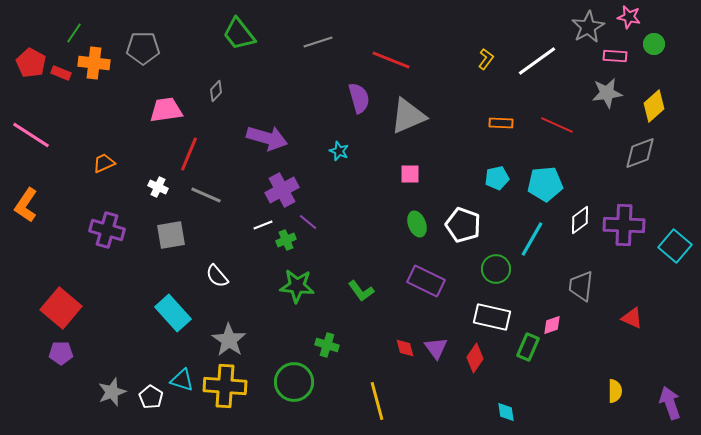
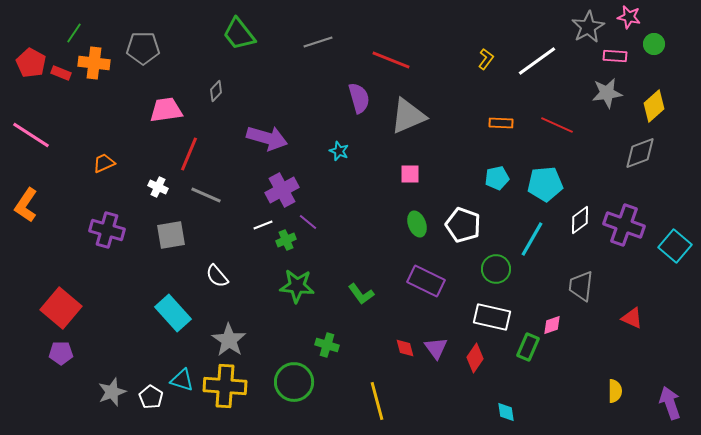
purple cross at (624, 225): rotated 18 degrees clockwise
green L-shape at (361, 291): moved 3 px down
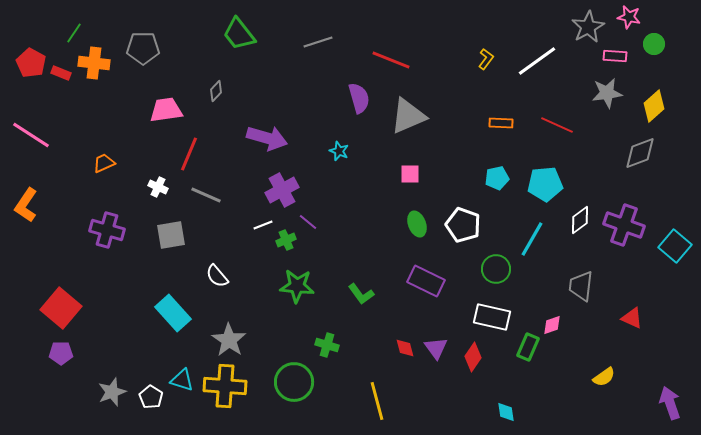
red diamond at (475, 358): moved 2 px left, 1 px up
yellow semicircle at (615, 391): moved 11 px left, 14 px up; rotated 55 degrees clockwise
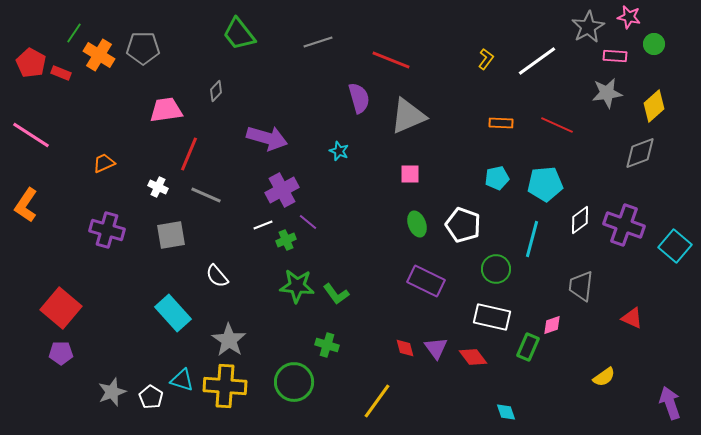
orange cross at (94, 63): moved 5 px right, 8 px up; rotated 24 degrees clockwise
cyan line at (532, 239): rotated 15 degrees counterclockwise
green L-shape at (361, 294): moved 25 px left
red diamond at (473, 357): rotated 72 degrees counterclockwise
yellow line at (377, 401): rotated 51 degrees clockwise
cyan diamond at (506, 412): rotated 10 degrees counterclockwise
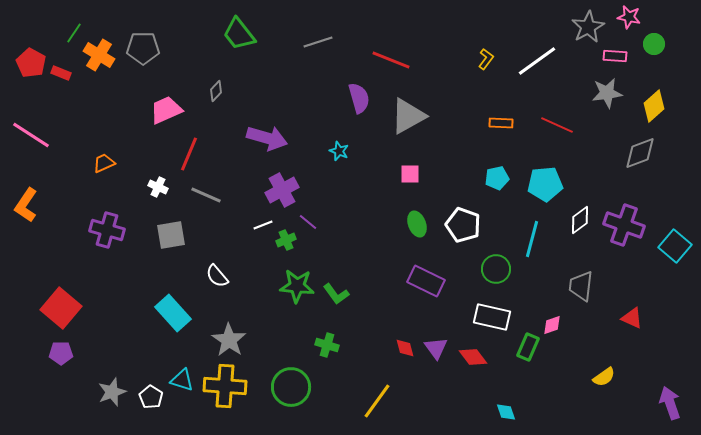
pink trapezoid at (166, 110): rotated 16 degrees counterclockwise
gray triangle at (408, 116): rotated 6 degrees counterclockwise
green circle at (294, 382): moved 3 px left, 5 px down
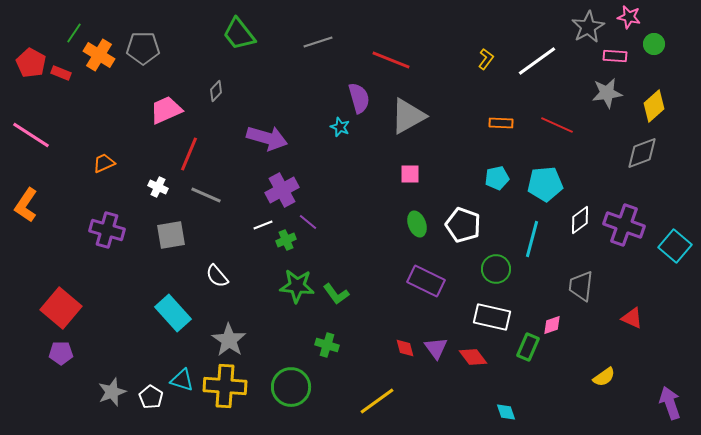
cyan star at (339, 151): moved 1 px right, 24 px up
gray diamond at (640, 153): moved 2 px right
yellow line at (377, 401): rotated 18 degrees clockwise
